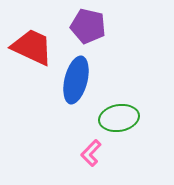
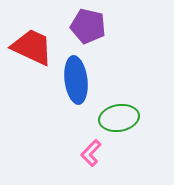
blue ellipse: rotated 21 degrees counterclockwise
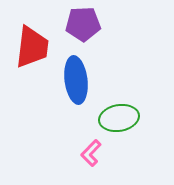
purple pentagon: moved 5 px left, 2 px up; rotated 16 degrees counterclockwise
red trapezoid: rotated 72 degrees clockwise
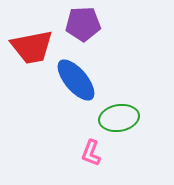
red trapezoid: rotated 72 degrees clockwise
blue ellipse: rotated 33 degrees counterclockwise
pink L-shape: rotated 24 degrees counterclockwise
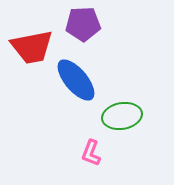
green ellipse: moved 3 px right, 2 px up
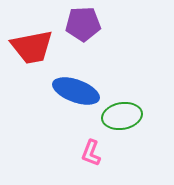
blue ellipse: moved 11 px down; rotated 30 degrees counterclockwise
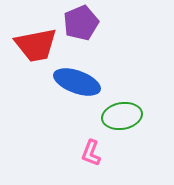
purple pentagon: moved 2 px left, 1 px up; rotated 20 degrees counterclockwise
red trapezoid: moved 4 px right, 2 px up
blue ellipse: moved 1 px right, 9 px up
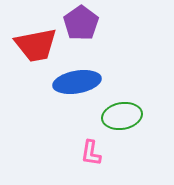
purple pentagon: rotated 12 degrees counterclockwise
blue ellipse: rotated 30 degrees counterclockwise
pink L-shape: rotated 12 degrees counterclockwise
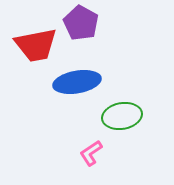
purple pentagon: rotated 8 degrees counterclockwise
pink L-shape: rotated 48 degrees clockwise
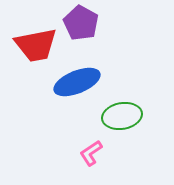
blue ellipse: rotated 12 degrees counterclockwise
